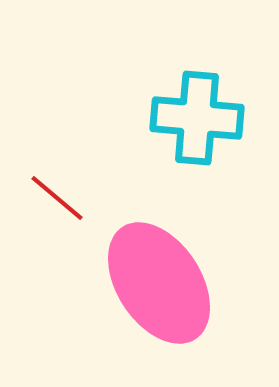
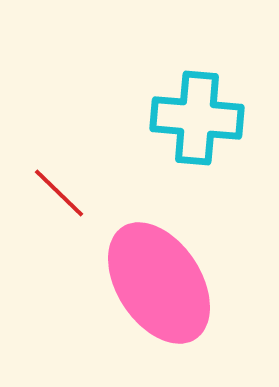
red line: moved 2 px right, 5 px up; rotated 4 degrees clockwise
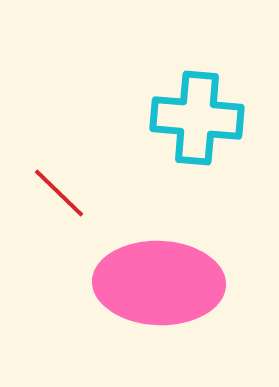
pink ellipse: rotated 55 degrees counterclockwise
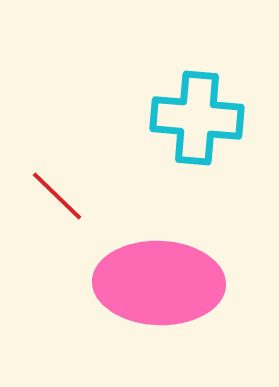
red line: moved 2 px left, 3 px down
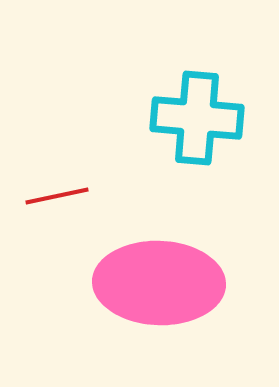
red line: rotated 56 degrees counterclockwise
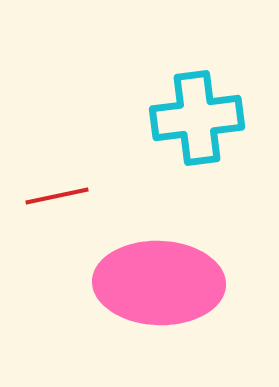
cyan cross: rotated 12 degrees counterclockwise
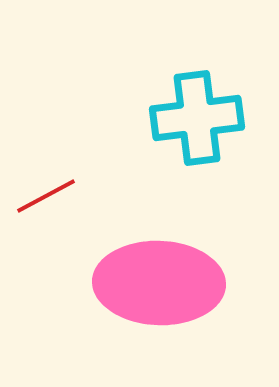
red line: moved 11 px left; rotated 16 degrees counterclockwise
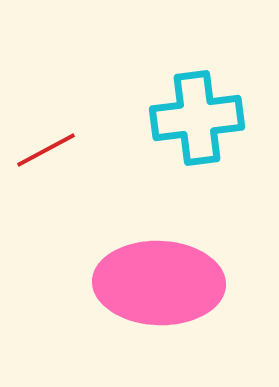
red line: moved 46 px up
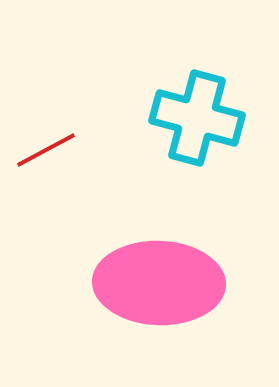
cyan cross: rotated 22 degrees clockwise
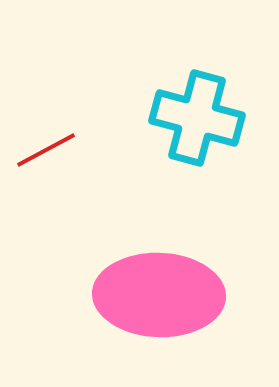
pink ellipse: moved 12 px down
